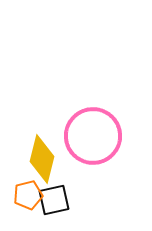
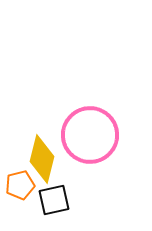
pink circle: moved 3 px left, 1 px up
orange pentagon: moved 8 px left, 10 px up
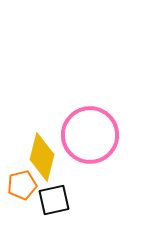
yellow diamond: moved 2 px up
orange pentagon: moved 2 px right
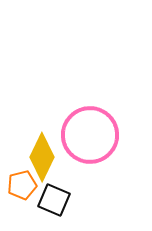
yellow diamond: rotated 12 degrees clockwise
black square: rotated 36 degrees clockwise
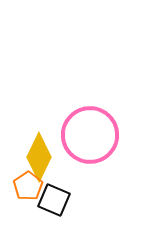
yellow diamond: moved 3 px left
orange pentagon: moved 6 px right, 1 px down; rotated 20 degrees counterclockwise
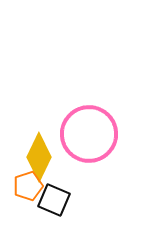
pink circle: moved 1 px left, 1 px up
orange pentagon: rotated 16 degrees clockwise
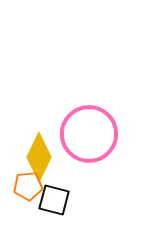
orange pentagon: rotated 12 degrees clockwise
black square: rotated 8 degrees counterclockwise
